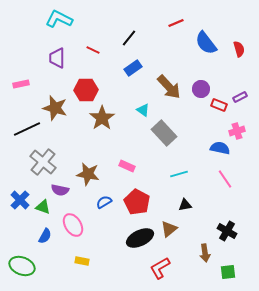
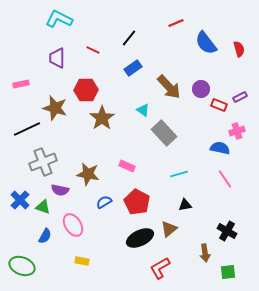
gray cross at (43, 162): rotated 28 degrees clockwise
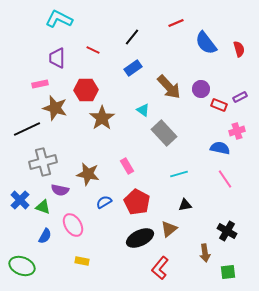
black line at (129, 38): moved 3 px right, 1 px up
pink rectangle at (21, 84): moved 19 px right
gray cross at (43, 162): rotated 8 degrees clockwise
pink rectangle at (127, 166): rotated 35 degrees clockwise
red L-shape at (160, 268): rotated 20 degrees counterclockwise
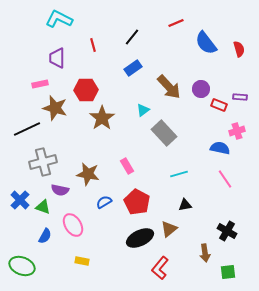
red line at (93, 50): moved 5 px up; rotated 48 degrees clockwise
purple rectangle at (240, 97): rotated 32 degrees clockwise
cyan triangle at (143, 110): rotated 48 degrees clockwise
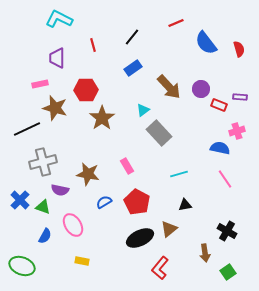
gray rectangle at (164, 133): moved 5 px left
green square at (228, 272): rotated 28 degrees counterclockwise
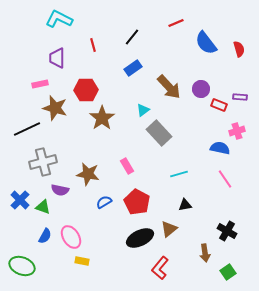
pink ellipse at (73, 225): moved 2 px left, 12 px down
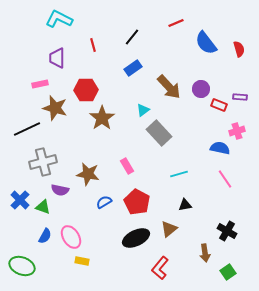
black ellipse at (140, 238): moved 4 px left
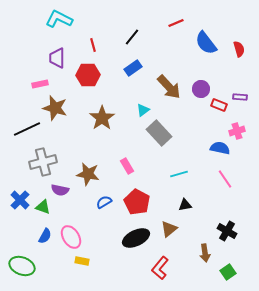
red hexagon at (86, 90): moved 2 px right, 15 px up
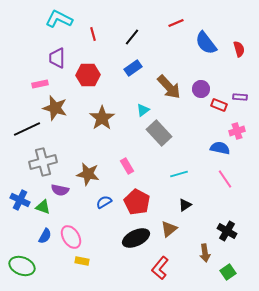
red line at (93, 45): moved 11 px up
blue cross at (20, 200): rotated 18 degrees counterclockwise
black triangle at (185, 205): rotated 24 degrees counterclockwise
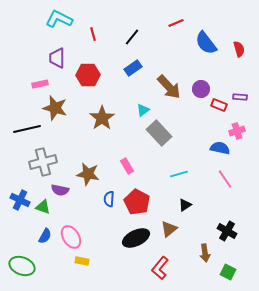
black line at (27, 129): rotated 12 degrees clockwise
blue semicircle at (104, 202): moved 5 px right, 3 px up; rotated 56 degrees counterclockwise
green square at (228, 272): rotated 28 degrees counterclockwise
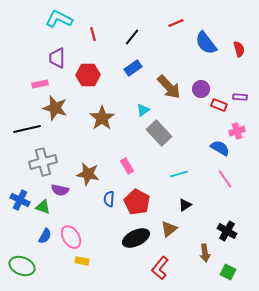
blue semicircle at (220, 148): rotated 18 degrees clockwise
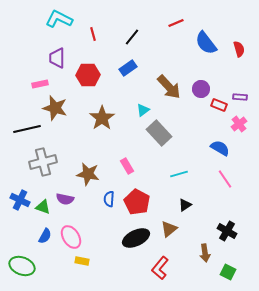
blue rectangle at (133, 68): moved 5 px left
pink cross at (237, 131): moved 2 px right, 7 px up; rotated 21 degrees counterclockwise
purple semicircle at (60, 190): moved 5 px right, 9 px down
